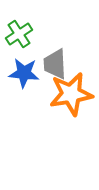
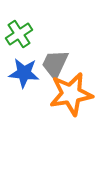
gray trapezoid: rotated 28 degrees clockwise
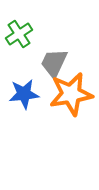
gray trapezoid: moved 1 px left, 1 px up
blue star: moved 21 px down; rotated 12 degrees counterclockwise
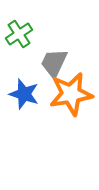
blue star: rotated 24 degrees clockwise
